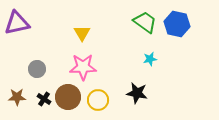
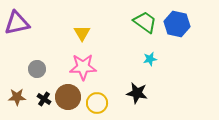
yellow circle: moved 1 px left, 3 px down
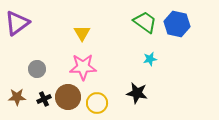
purple triangle: rotated 24 degrees counterclockwise
black cross: rotated 32 degrees clockwise
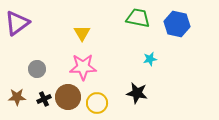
green trapezoid: moved 7 px left, 4 px up; rotated 25 degrees counterclockwise
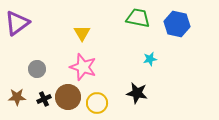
pink star: rotated 20 degrees clockwise
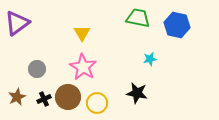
blue hexagon: moved 1 px down
pink star: rotated 12 degrees clockwise
brown star: rotated 24 degrees counterclockwise
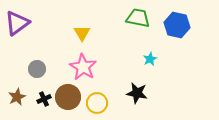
cyan star: rotated 16 degrees counterclockwise
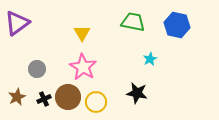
green trapezoid: moved 5 px left, 4 px down
yellow circle: moved 1 px left, 1 px up
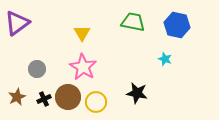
cyan star: moved 15 px right; rotated 24 degrees counterclockwise
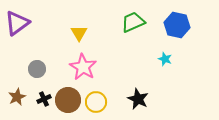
green trapezoid: rotated 35 degrees counterclockwise
yellow triangle: moved 3 px left
black star: moved 1 px right, 6 px down; rotated 15 degrees clockwise
brown circle: moved 3 px down
